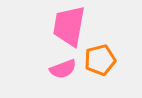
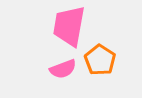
orange pentagon: rotated 24 degrees counterclockwise
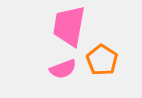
orange pentagon: moved 2 px right
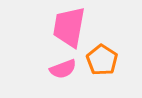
pink trapezoid: moved 1 px down
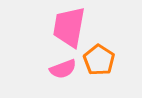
orange pentagon: moved 3 px left
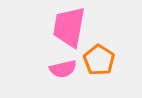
pink semicircle: rotated 8 degrees clockwise
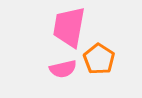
orange pentagon: moved 1 px up
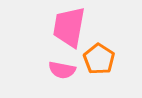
pink semicircle: moved 1 px left, 1 px down; rotated 24 degrees clockwise
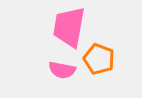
orange pentagon: rotated 12 degrees counterclockwise
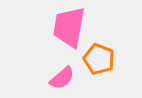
pink semicircle: moved 8 px down; rotated 52 degrees counterclockwise
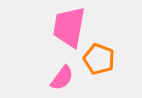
pink semicircle: rotated 12 degrees counterclockwise
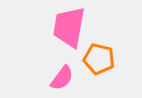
orange pentagon: rotated 8 degrees counterclockwise
